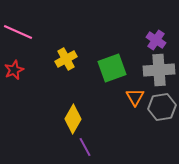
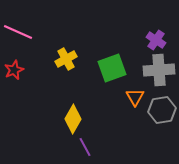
gray hexagon: moved 3 px down
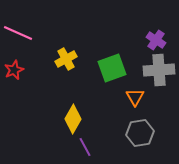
pink line: moved 1 px down
gray hexagon: moved 22 px left, 23 px down
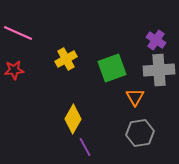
red star: rotated 18 degrees clockwise
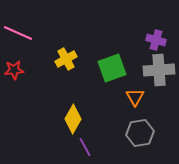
purple cross: rotated 18 degrees counterclockwise
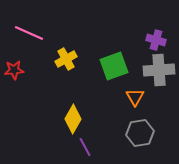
pink line: moved 11 px right
green square: moved 2 px right, 2 px up
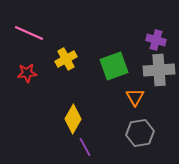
red star: moved 13 px right, 3 px down
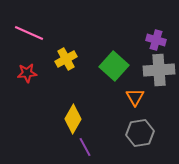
green square: rotated 28 degrees counterclockwise
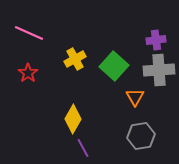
purple cross: rotated 24 degrees counterclockwise
yellow cross: moved 9 px right
red star: moved 1 px right; rotated 30 degrees counterclockwise
gray hexagon: moved 1 px right, 3 px down
purple line: moved 2 px left, 1 px down
